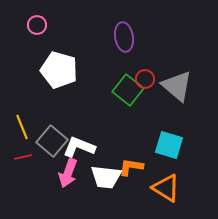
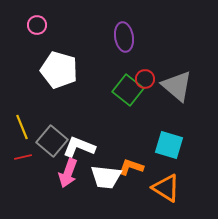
orange L-shape: rotated 10 degrees clockwise
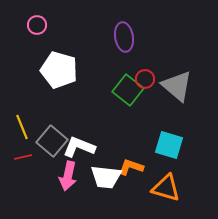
pink arrow: moved 3 px down; rotated 8 degrees counterclockwise
orange triangle: rotated 16 degrees counterclockwise
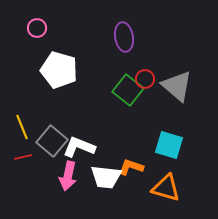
pink circle: moved 3 px down
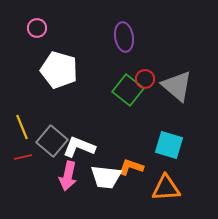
orange triangle: rotated 20 degrees counterclockwise
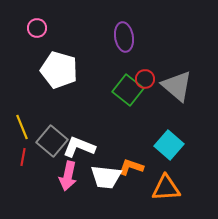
cyan square: rotated 24 degrees clockwise
red line: rotated 66 degrees counterclockwise
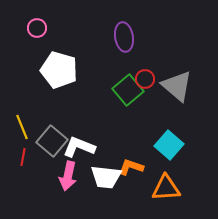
green square: rotated 12 degrees clockwise
